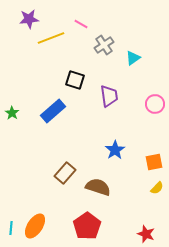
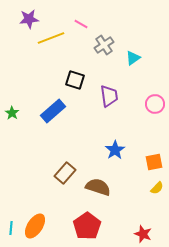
red star: moved 3 px left
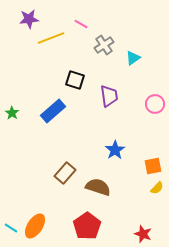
orange square: moved 1 px left, 4 px down
cyan line: rotated 64 degrees counterclockwise
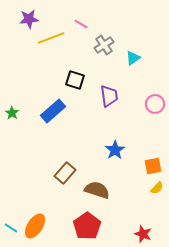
brown semicircle: moved 1 px left, 3 px down
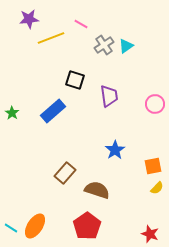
cyan triangle: moved 7 px left, 12 px up
red star: moved 7 px right
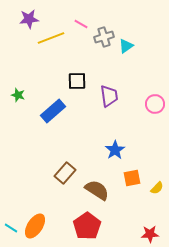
gray cross: moved 8 px up; rotated 18 degrees clockwise
black square: moved 2 px right, 1 px down; rotated 18 degrees counterclockwise
green star: moved 6 px right, 18 px up; rotated 16 degrees counterclockwise
orange square: moved 21 px left, 12 px down
brown semicircle: rotated 15 degrees clockwise
red star: rotated 24 degrees counterclockwise
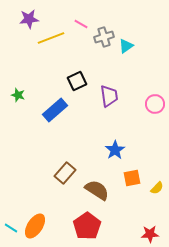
black square: rotated 24 degrees counterclockwise
blue rectangle: moved 2 px right, 1 px up
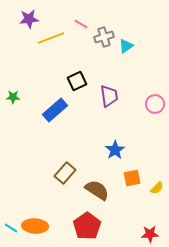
green star: moved 5 px left, 2 px down; rotated 16 degrees counterclockwise
orange ellipse: rotated 60 degrees clockwise
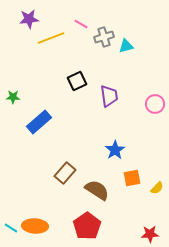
cyan triangle: rotated 21 degrees clockwise
blue rectangle: moved 16 px left, 12 px down
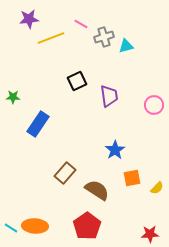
pink circle: moved 1 px left, 1 px down
blue rectangle: moved 1 px left, 2 px down; rotated 15 degrees counterclockwise
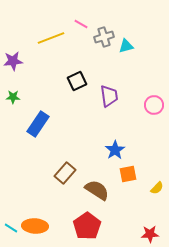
purple star: moved 16 px left, 42 px down
orange square: moved 4 px left, 4 px up
